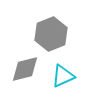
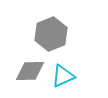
gray diamond: moved 5 px right, 2 px down; rotated 12 degrees clockwise
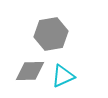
gray hexagon: rotated 12 degrees clockwise
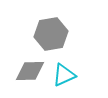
cyan triangle: moved 1 px right, 1 px up
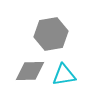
cyan triangle: rotated 15 degrees clockwise
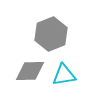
gray hexagon: rotated 12 degrees counterclockwise
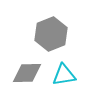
gray diamond: moved 3 px left, 2 px down
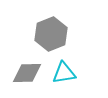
cyan triangle: moved 2 px up
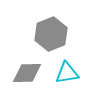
cyan triangle: moved 3 px right
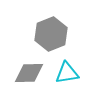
gray diamond: moved 2 px right
